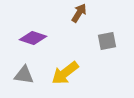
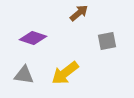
brown arrow: rotated 18 degrees clockwise
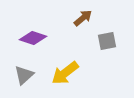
brown arrow: moved 4 px right, 5 px down
gray triangle: rotated 50 degrees counterclockwise
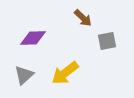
brown arrow: rotated 84 degrees clockwise
purple diamond: rotated 20 degrees counterclockwise
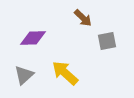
yellow arrow: rotated 80 degrees clockwise
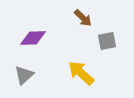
yellow arrow: moved 16 px right
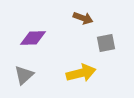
brown arrow: rotated 24 degrees counterclockwise
gray square: moved 1 px left, 2 px down
yellow arrow: rotated 124 degrees clockwise
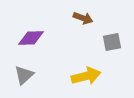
purple diamond: moved 2 px left
gray square: moved 6 px right, 1 px up
yellow arrow: moved 5 px right, 3 px down
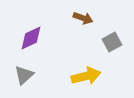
purple diamond: rotated 24 degrees counterclockwise
gray square: rotated 18 degrees counterclockwise
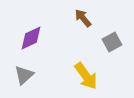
brown arrow: rotated 150 degrees counterclockwise
yellow arrow: rotated 68 degrees clockwise
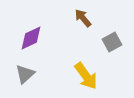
gray triangle: moved 1 px right, 1 px up
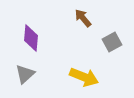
purple diamond: rotated 60 degrees counterclockwise
yellow arrow: moved 2 px left, 1 px down; rotated 32 degrees counterclockwise
